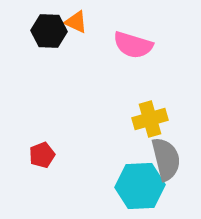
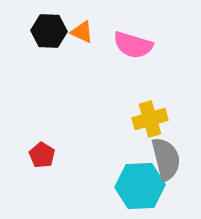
orange triangle: moved 6 px right, 10 px down
red pentagon: rotated 20 degrees counterclockwise
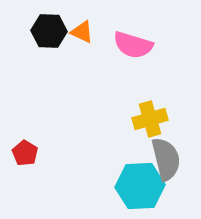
red pentagon: moved 17 px left, 2 px up
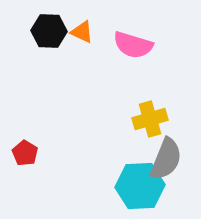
gray semicircle: rotated 36 degrees clockwise
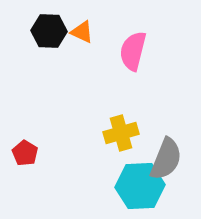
pink semicircle: moved 6 px down; rotated 87 degrees clockwise
yellow cross: moved 29 px left, 14 px down
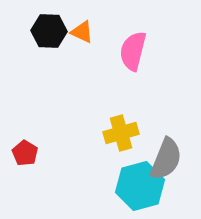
cyan hexagon: rotated 12 degrees counterclockwise
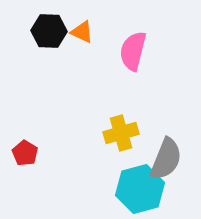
cyan hexagon: moved 3 px down
